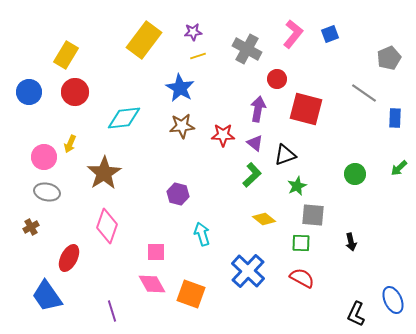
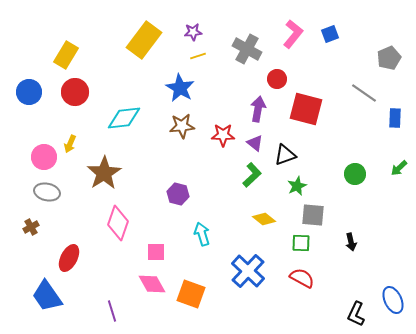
pink diamond at (107, 226): moved 11 px right, 3 px up
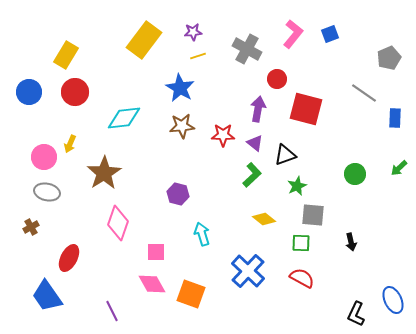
purple line at (112, 311): rotated 10 degrees counterclockwise
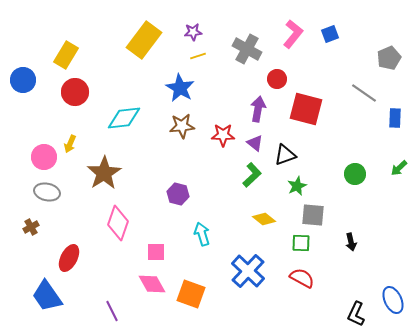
blue circle at (29, 92): moved 6 px left, 12 px up
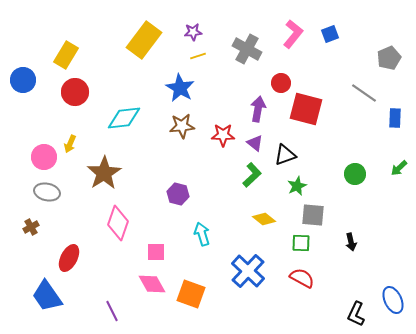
red circle at (277, 79): moved 4 px right, 4 px down
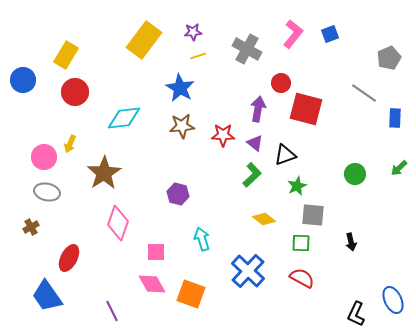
cyan arrow at (202, 234): moved 5 px down
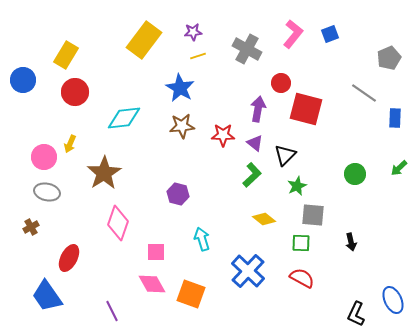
black triangle at (285, 155): rotated 25 degrees counterclockwise
